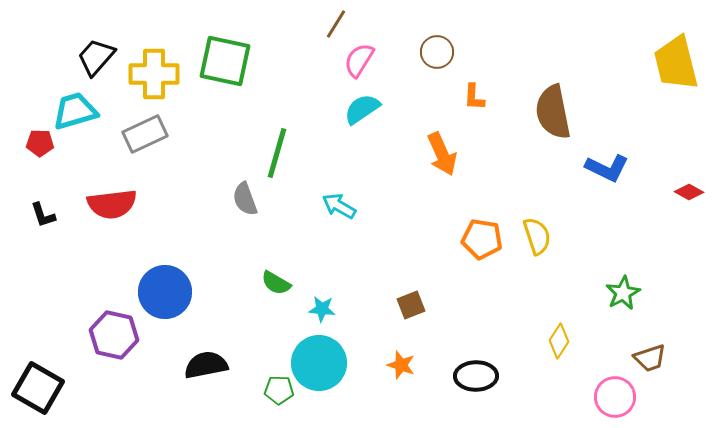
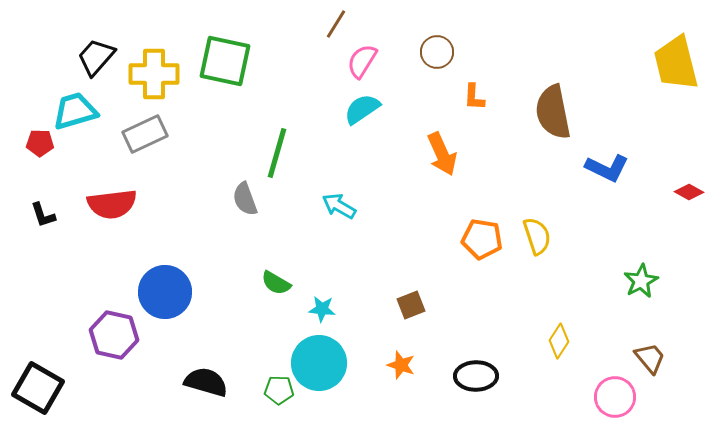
pink semicircle: moved 3 px right, 1 px down
green star: moved 18 px right, 12 px up
brown trapezoid: rotated 112 degrees counterclockwise
black semicircle: moved 17 px down; rotated 27 degrees clockwise
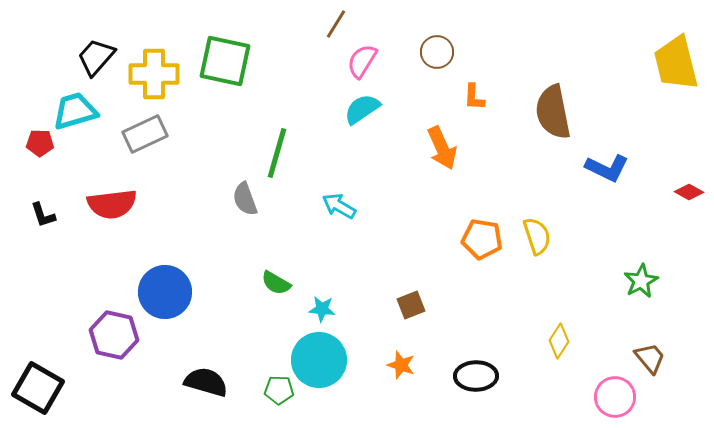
orange arrow: moved 6 px up
cyan circle: moved 3 px up
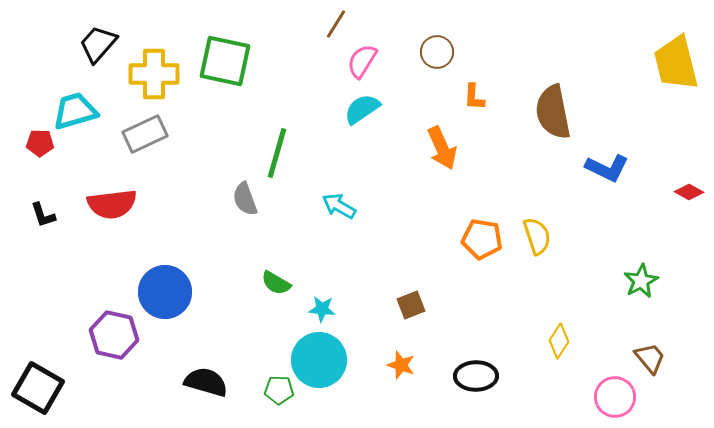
black trapezoid: moved 2 px right, 13 px up
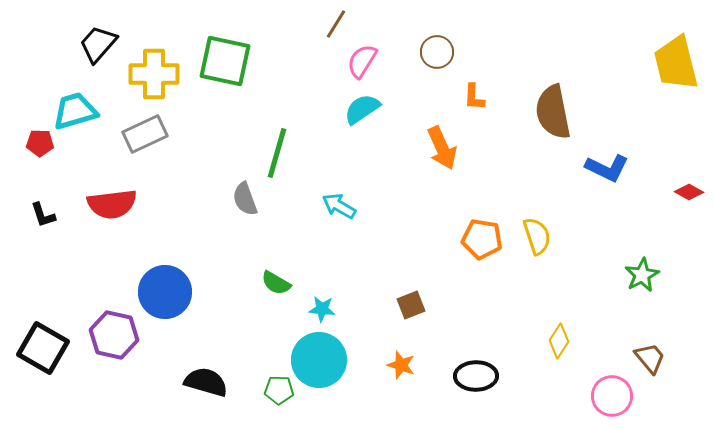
green star: moved 1 px right, 6 px up
black square: moved 5 px right, 40 px up
pink circle: moved 3 px left, 1 px up
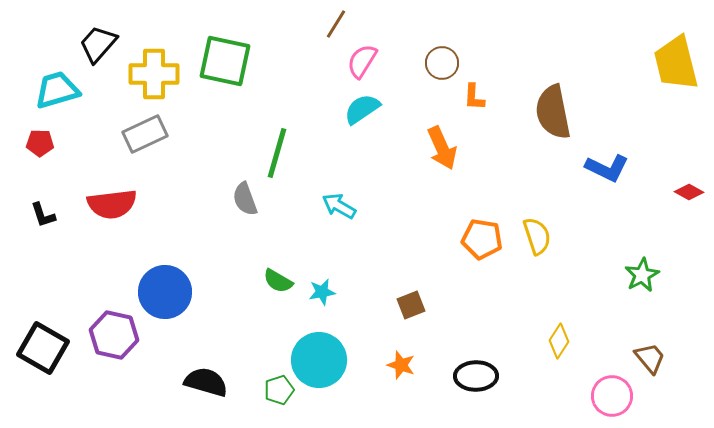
brown circle: moved 5 px right, 11 px down
cyan trapezoid: moved 18 px left, 21 px up
green semicircle: moved 2 px right, 2 px up
cyan star: moved 17 px up; rotated 16 degrees counterclockwise
green pentagon: rotated 20 degrees counterclockwise
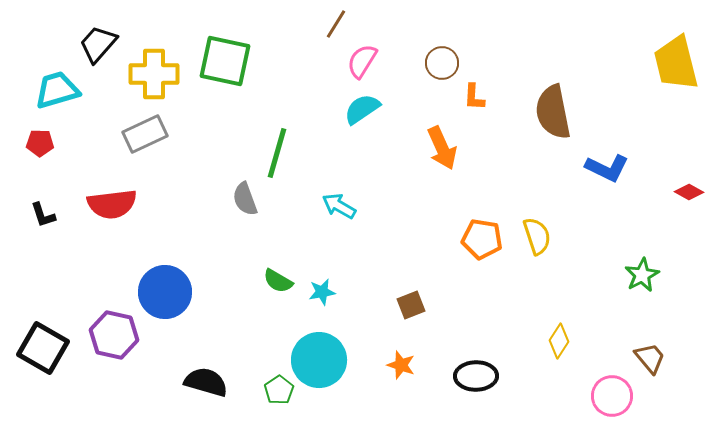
green pentagon: rotated 16 degrees counterclockwise
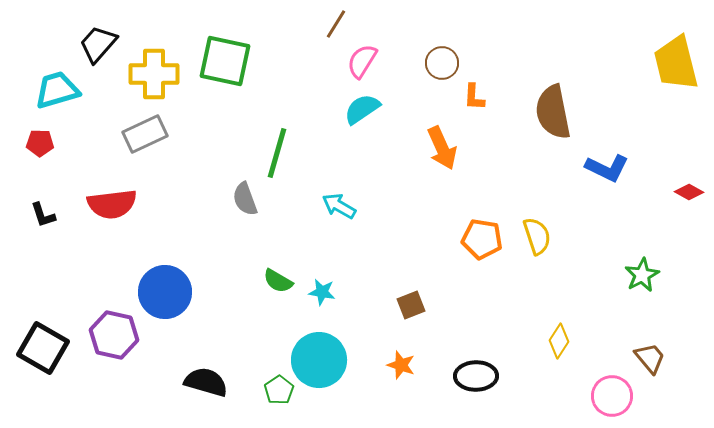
cyan star: rotated 20 degrees clockwise
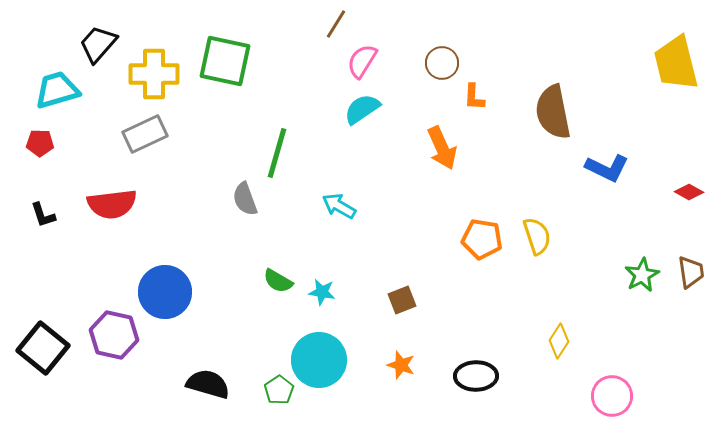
brown square: moved 9 px left, 5 px up
black square: rotated 9 degrees clockwise
brown trapezoid: moved 41 px right, 86 px up; rotated 32 degrees clockwise
black semicircle: moved 2 px right, 2 px down
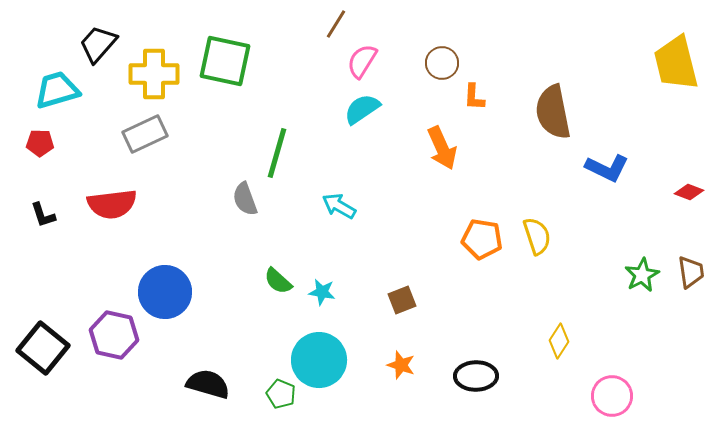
red diamond: rotated 8 degrees counterclockwise
green semicircle: rotated 12 degrees clockwise
green pentagon: moved 2 px right, 4 px down; rotated 16 degrees counterclockwise
